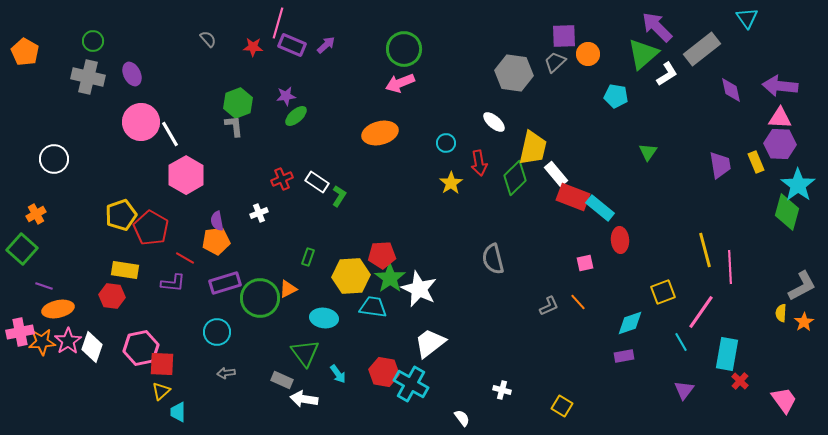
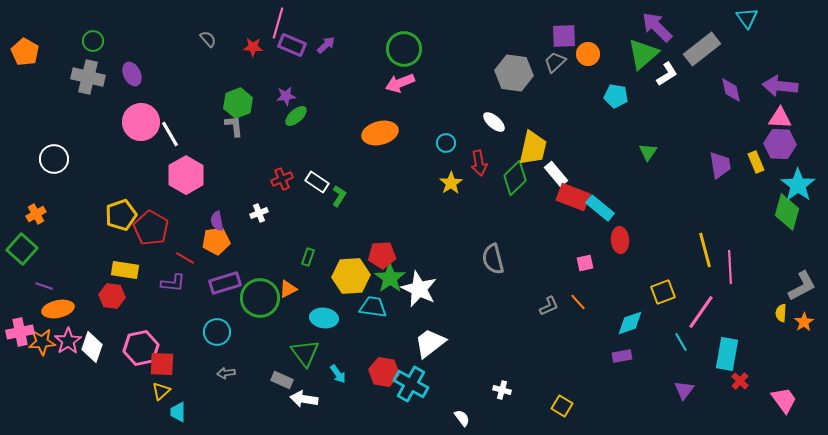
purple rectangle at (624, 356): moved 2 px left
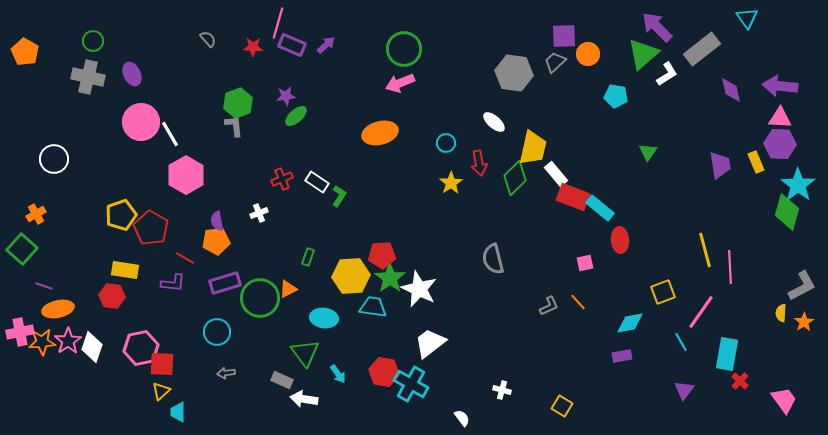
cyan diamond at (630, 323): rotated 8 degrees clockwise
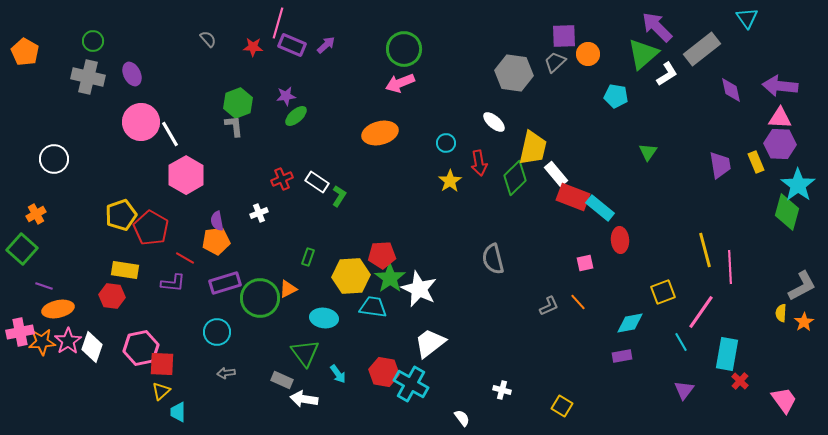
yellow star at (451, 183): moved 1 px left, 2 px up
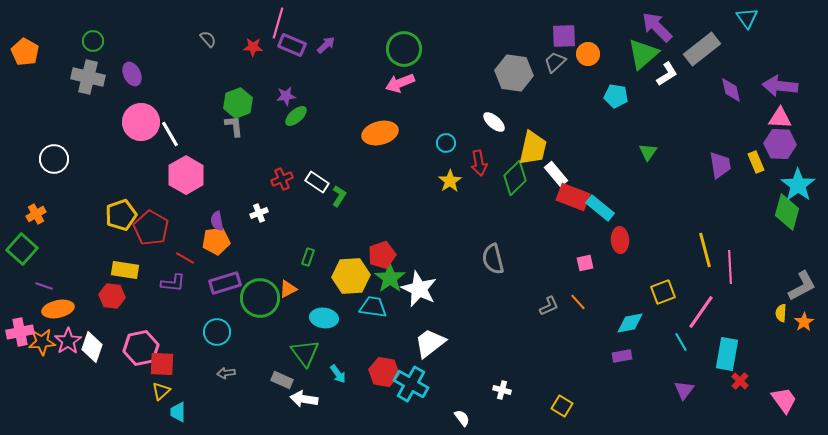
red pentagon at (382, 255): rotated 16 degrees counterclockwise
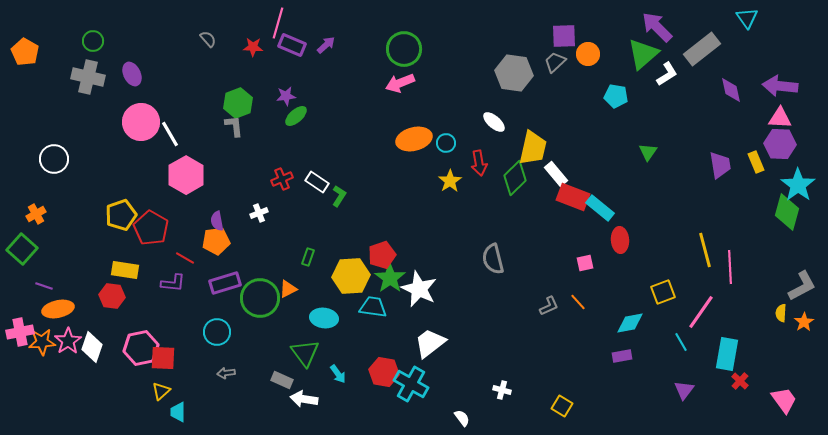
orange ellipse at (380, 133): moved 34 px right, 6 px down
red square at (162, 364): moved 1 px right, 6 px up
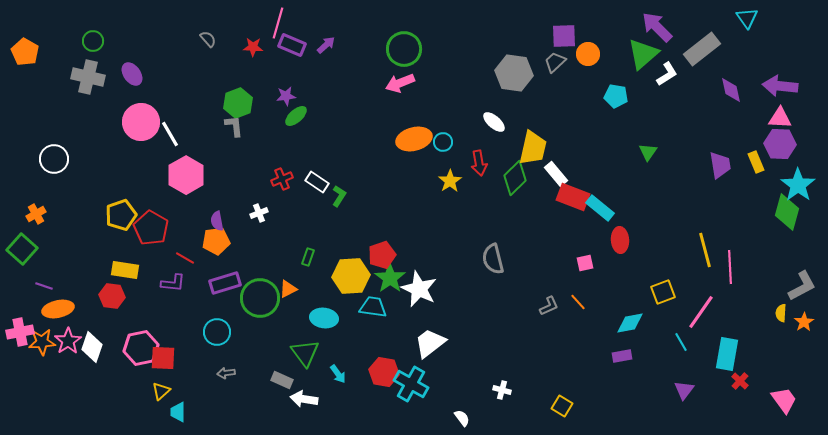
purple ellipse at (132, 74): rotated 10 degrees counterclockwise
cyan circle at (446, 143): moved 3 px left, 1 px up
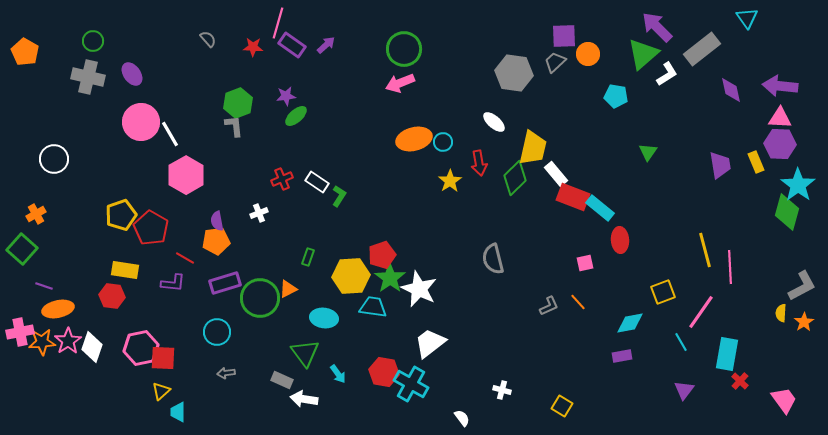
purple rectangle at (292, 45): rotated 12 degrees clockwise
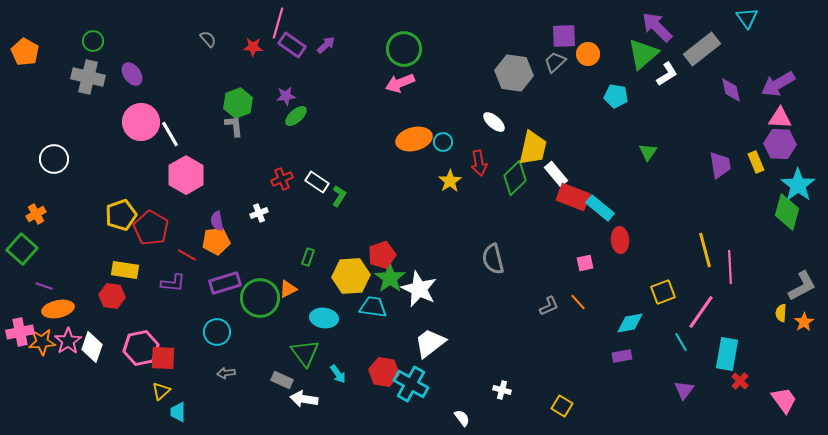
purple arrow at (780, 86): moved 2 px left, 2 px up; rotated 36 degrees counterclockwise
red line at (185, 258): moved 2 px right, 3 px up
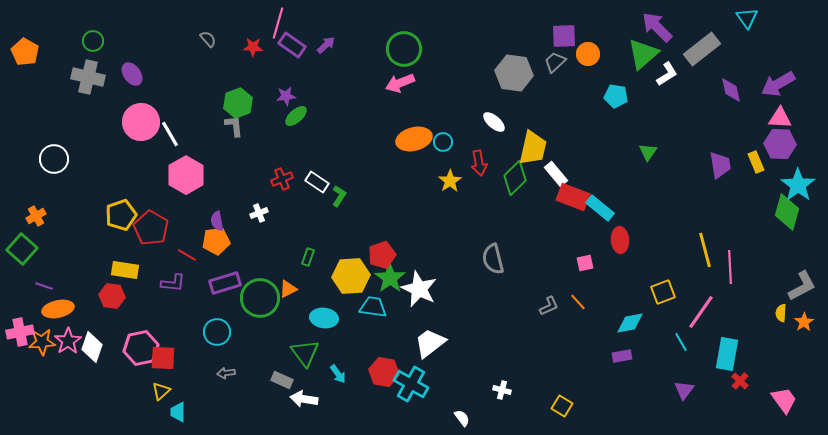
orange cross at (36, 214): moved 2 px down
